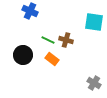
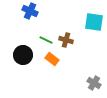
green line: moved 2 px left
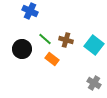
cyan square: moved 23 px down; rotated 30 degrees clockwise
green line: moved 1 px left, 1 px up; rotated 16 degrees clockwise
black circle: moved 1 px left, 6 px up
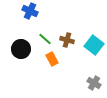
brown cross: moved 1 px right
black circle: moved 1 px left
orange rectangle: rotated 24 degrees clockwise
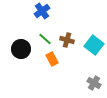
blue cross: moved 12 px right; rotated 28 degrees clockwise
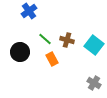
blue cross: moved 13 px left
black circle: moved 1 px left, 3 px down
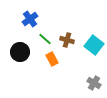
blue cross: moved 1 px right, 8 px down
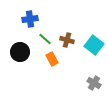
blue cross: rotated 28 degrees clockwise
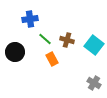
black circle: moved 5 px left
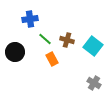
cyan square: moved 1 px left, 1 px down
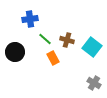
cyan square: moved 1 px left, 1 px down
orange rectangle: moved 1 px right, 1 px up
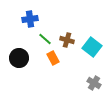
black circle: moved 4 px right, 6 px down
